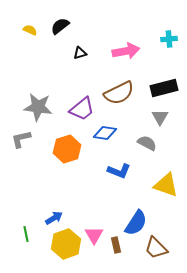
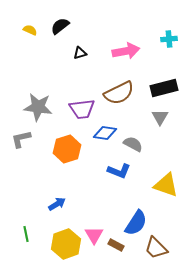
purple trapezoid: rotated 32 degrees clockwise
gray semicircle: moved 14 px left, 1 px down
blue arrow: moved 3 px right, 14 px up
brown rectangle: rotated 49 degrees counterclockwise
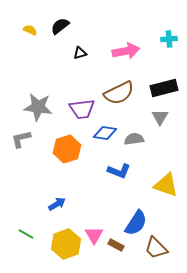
gray semicircle: moved 1 px right, 5 px up; rotated 36 degrees counterclockwise
green line: rotated 49 degrees counterclockwise
